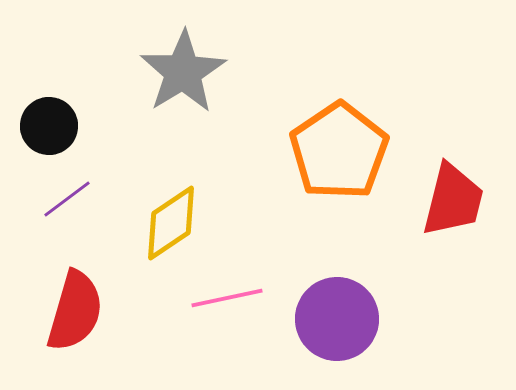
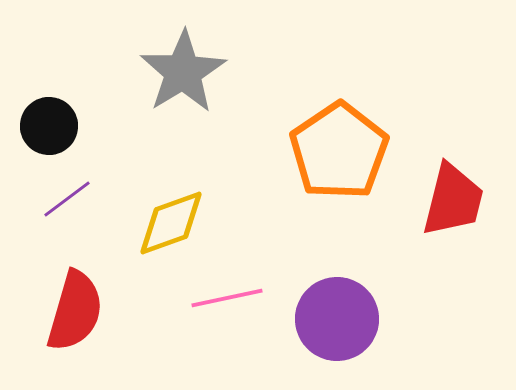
yellow diamond: rotated 14 degrees clockwise
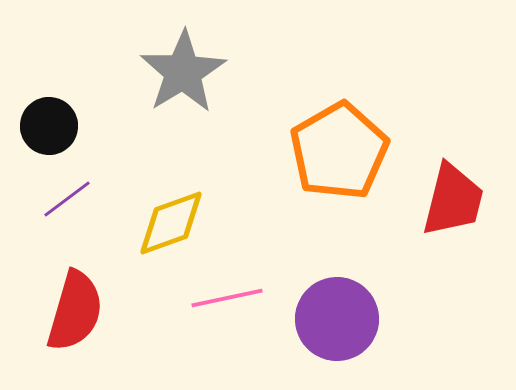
orange pentagon: rotated 4 degrees clockwise
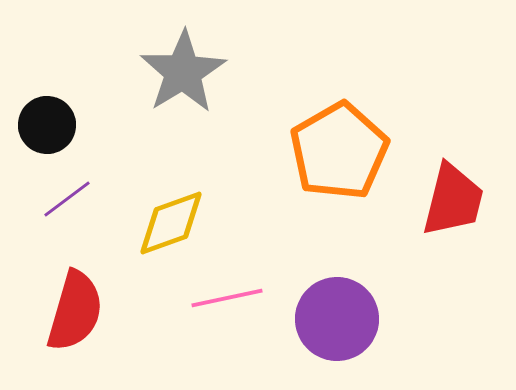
black circle: moved 2 px left, 1 px up
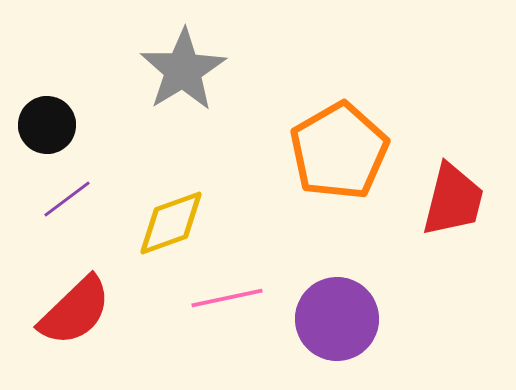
gray star: moved 2 px up
red semicircle: rotated 30 degrees clockwise
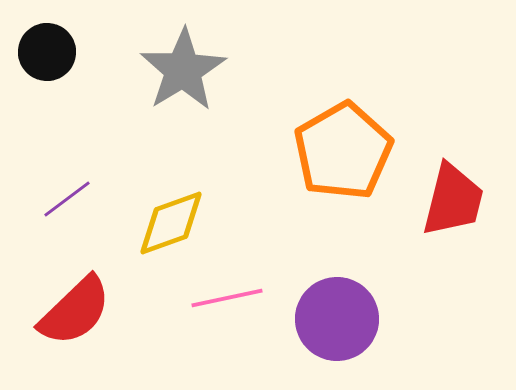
black circle: moved 73 px up
orange pentagon: moved 4 px right
